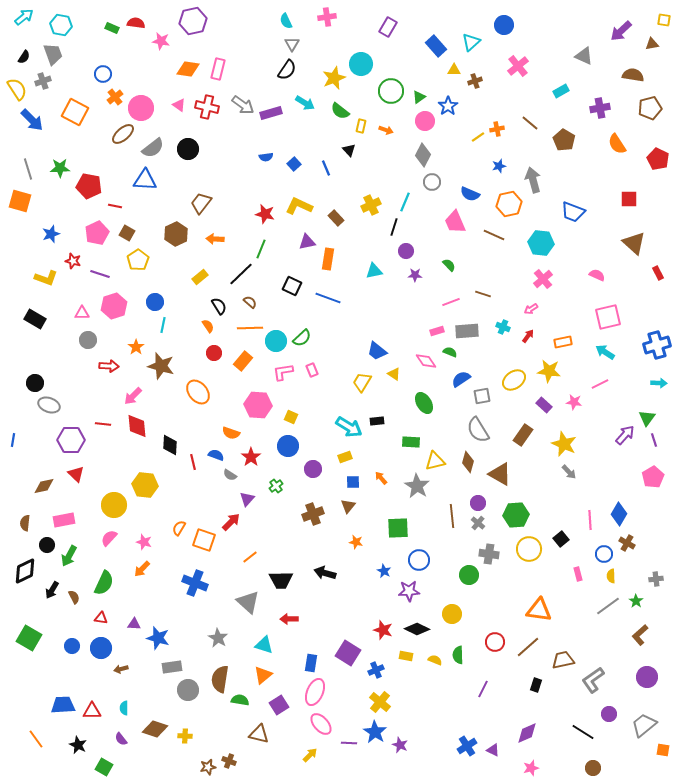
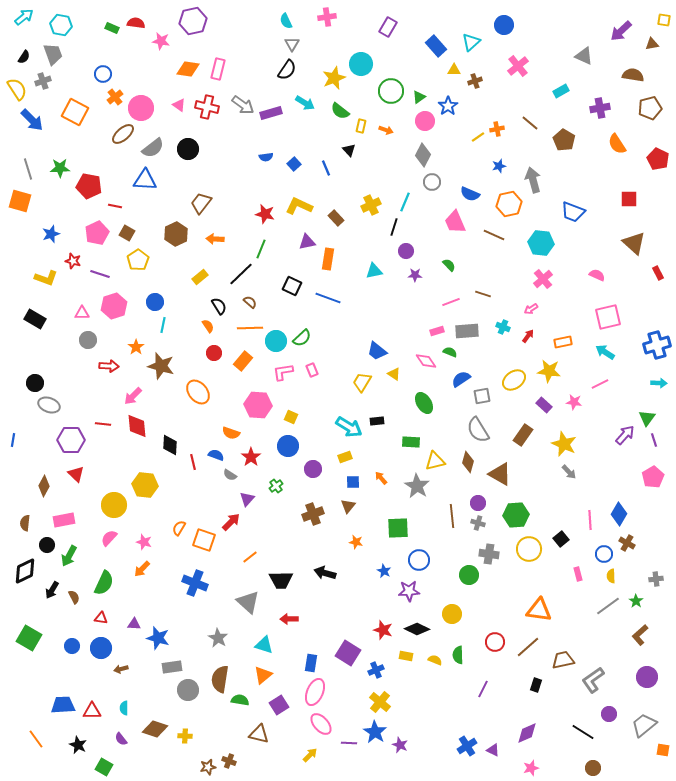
brown diamond at (44, 486): rotated 50 degrees counterclockwise
gray cross at (478, 523): rotated 24 degrees counterclockwise
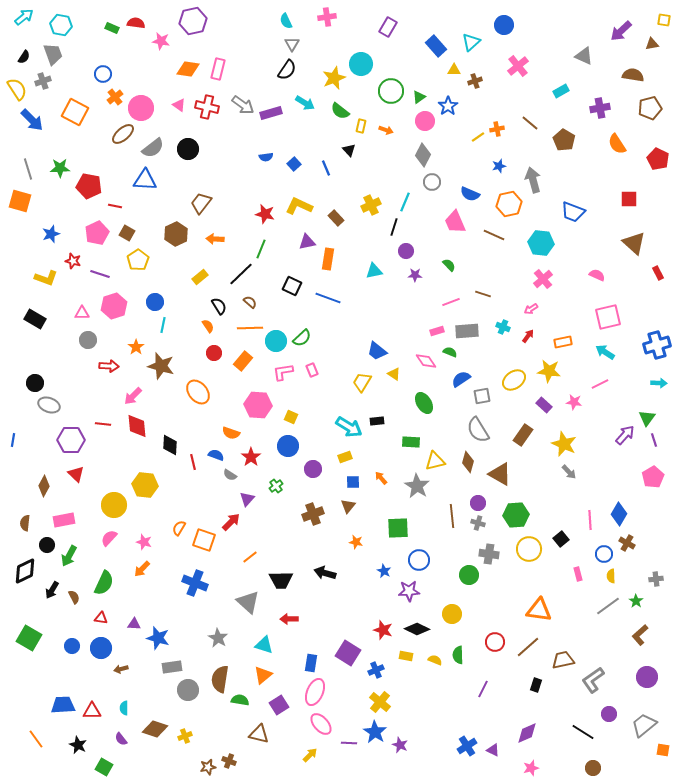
yellow cross at (185, 736): rotated 24 degrees counterclockwise
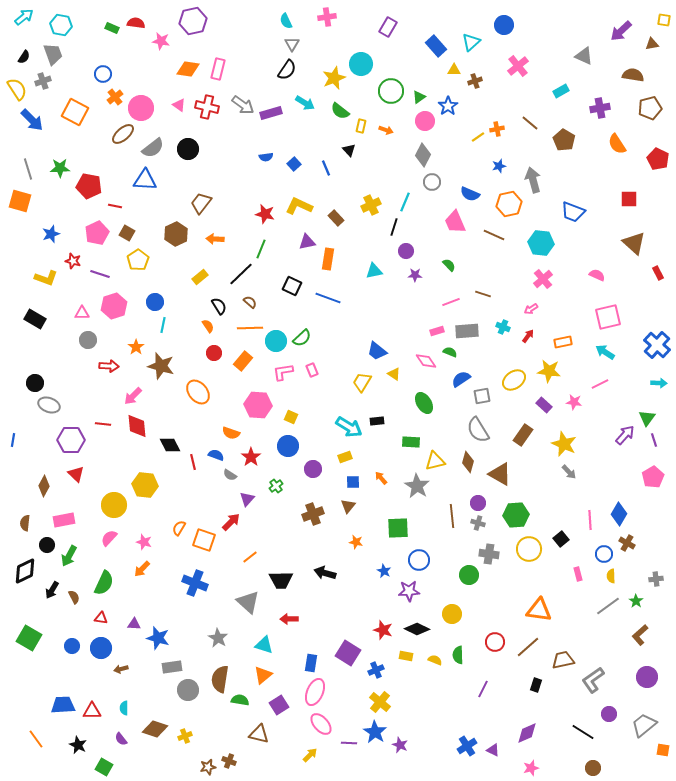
blue cross at (657, 345): rotated 32 degrees counterclockwise
black diamond at (170, 445): rotated 30 degrees counterclockwise
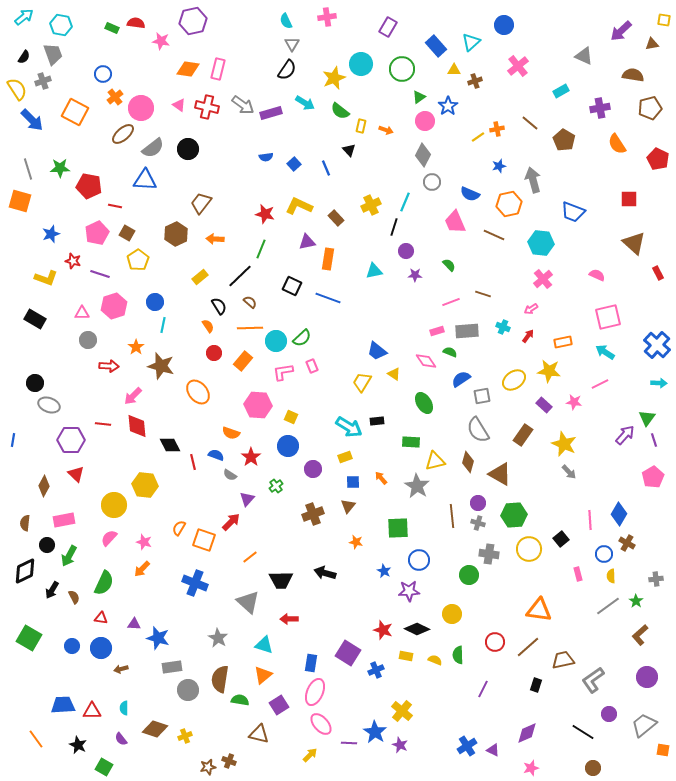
green circle at (391, 91): moved 11 px right, 22 px up
black line at (241, 274): moved 1 px left, 2 px down
pink rectangle at (312, 370): moved 4 px up
green hexagon at (516, 515): moved 2 px left
yellow cross at (380, 702): moved 22 px right, 9 px down
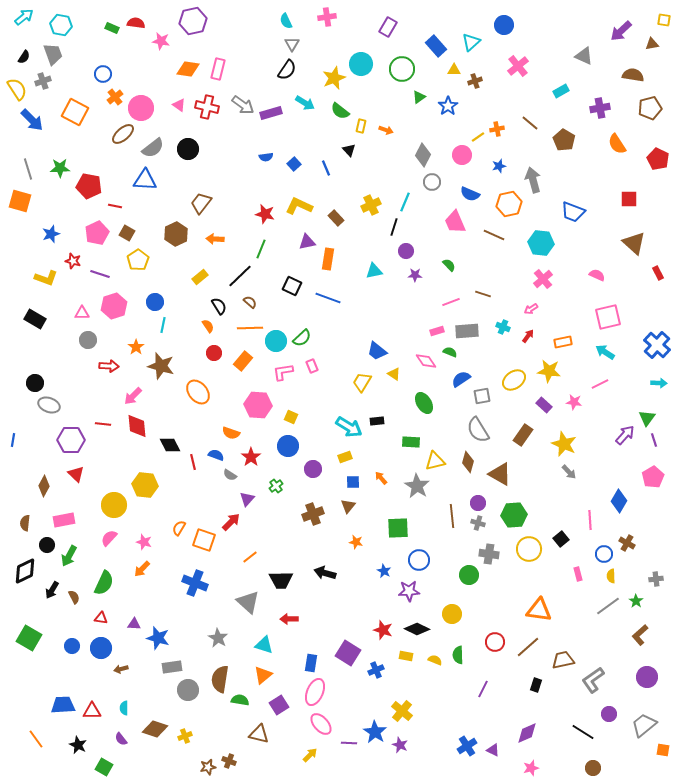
pink circle at (425, 121): moved 37 px right, 34 px down
blue diamond at (619, 514): moved 13 px up
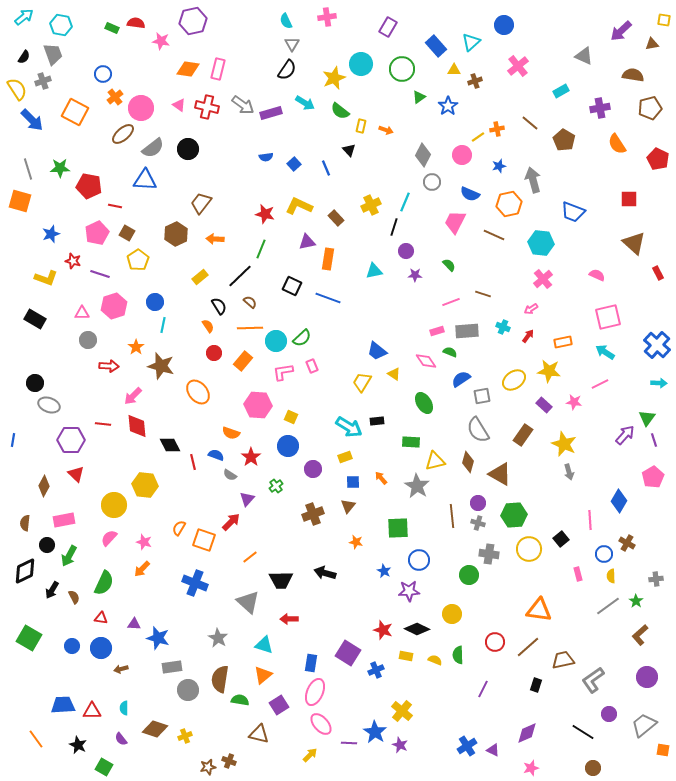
pink trapezoid at (455, 222): rotated 50 degrees clockwise
gray arrow at (569, 472): rotated 28 degrees clockwise
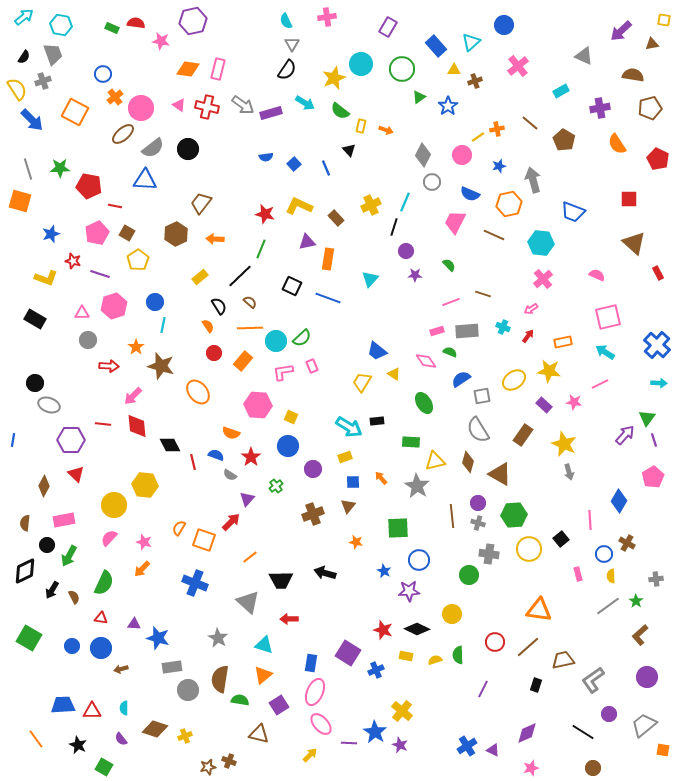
cyan triangle at (374, 271): moved 4 px left, 8 px down; rotated 36 degrees counterclockwise
yellow semicircle at (435, 660): rotated 40 degrees counterclockwise
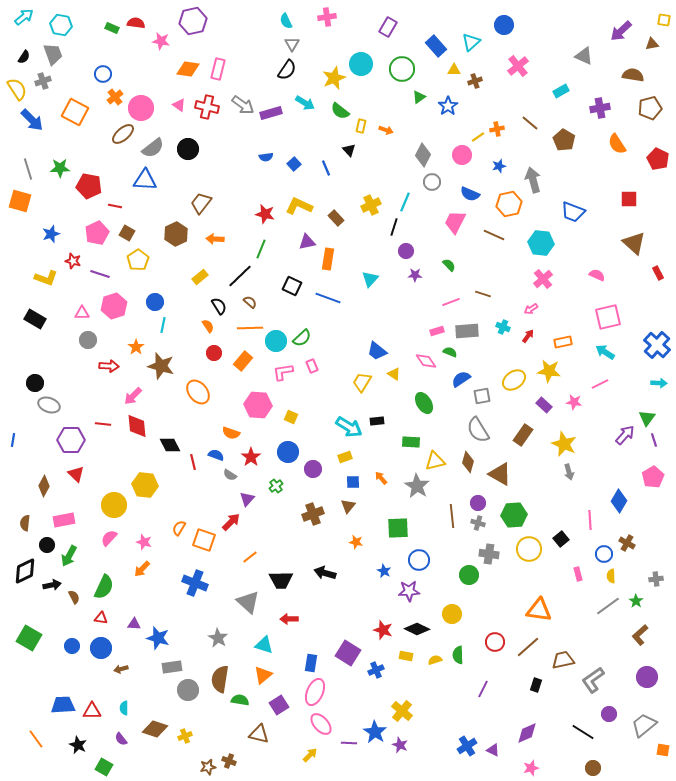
blue circle at (288, 446): moved 6 px down
green semicircle at (104, 583): moved 4 px down
black arrow at (52, 590): moved 5 px up; rotated 132 degrees counterclockwise
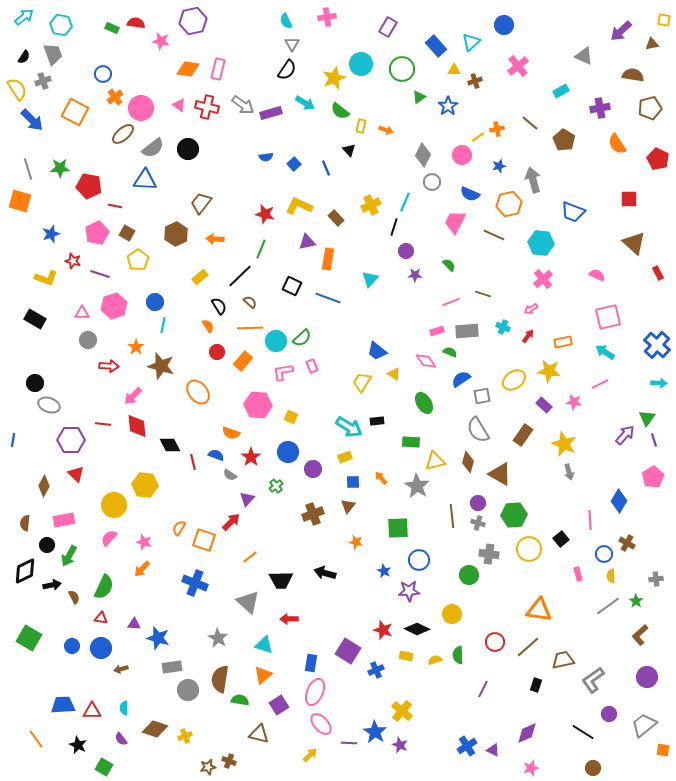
red circle at (214, 353): moved 3 px right, 1 px up
purple square at (348, 653): moved 2 px up
